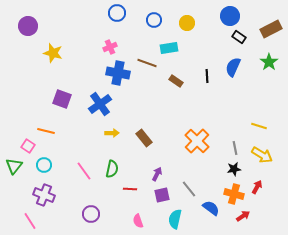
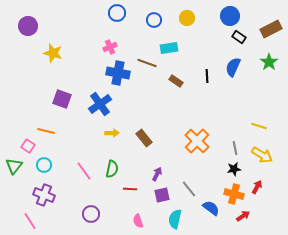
yellow circle at (187, 23): moved 5 px up
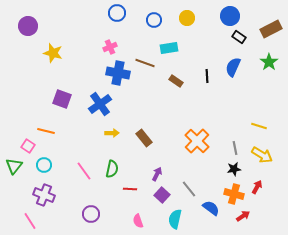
brown line at (147, 63): moved 2 px left
purple square at (162, 195): rotated 35 degrees counterclockwise
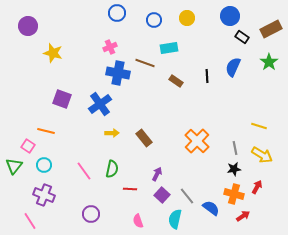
black rectangle at (239, 37): moved 3 px right
gray line at (189, 189): moved 2 px left, 7 px down
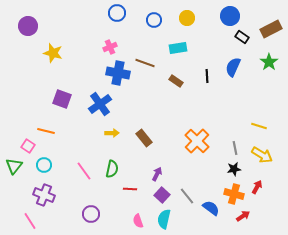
cyan rectangle at (169, 48): moved 9 px right
cyan semicircle at (175, 219): moved 11 px left
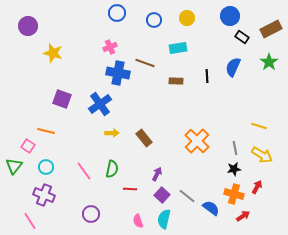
brown rectangle at (176, 81): rotated 32 degrees counterclockwise
cyan circle at (44, 165): moved 2 px right, 2 px down
gray line at (187, 196): rotated 12 degrees counterclockwise
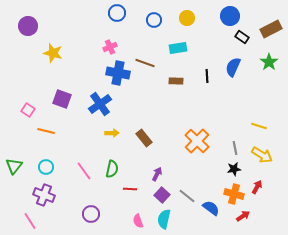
pink square at (28, 146): moved 36 px up
